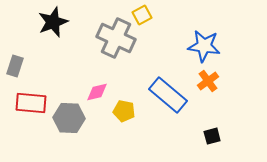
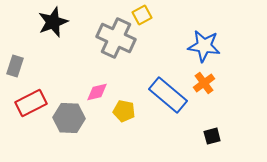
orange cross: moved 4 px left, 2 px down
red rectangle: rotated 32 degrees counterclockwise
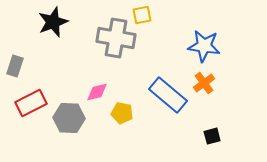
yellow square: rotated 18 degrees clockwise
gray cross: rotated 15 degrees counterclockwise
yellow pentagon: moved 2 px left, 2 px down
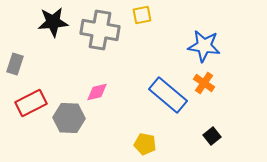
black star: rotated 16 degrees clockwise
gray cross: moved 16 px left, 8 px up
gray rectangle: moved 2 px up
orange cross: rotated 20 degrees counterclockwise
yellow pentagon: moved 23 px right, 31 px down
black square: rotated 24 degrees counterclockwise
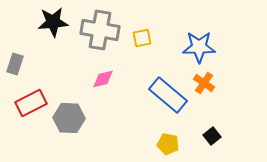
yellow square: moved 23 px down
blue star: moved 5 px left, 1 px down; rotated 8 degrees counterclockwise
pink diamond: moved 6 px right, 13 px up
yellow pentagon: moved 23 px right
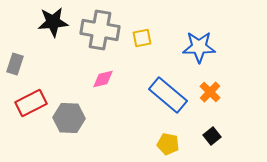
orange cross: moved 6 px right, 9 px down; rotated 10 degrees clockwise
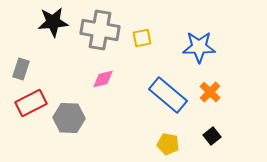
gray rectangle: moved 6 px right, 5 px down
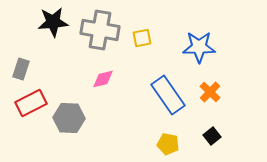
blue rectangle: rotated 15 degrees clockwise
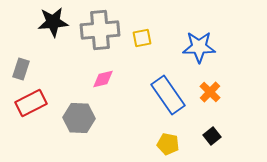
gray cross: rotated 15 degrees counterclockwise
gray hexagon: moved 10 px right
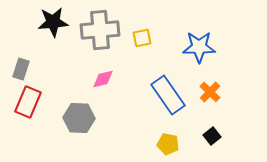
red rectangle: moved 3 px left, 1 px up; rotated 40 degrees counterclockwise
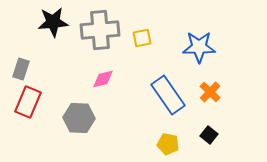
black square: moved 3 px left, 1 px up; rotated 12 degrees counterclockwise
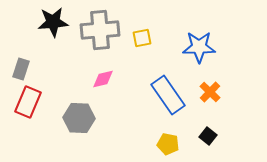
black square: moved 1 px left, 1 px down
